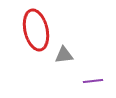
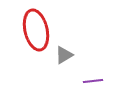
gray triangle: rotated 24 degrees counterclockwise
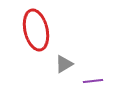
gray triangle: moved 9 px down
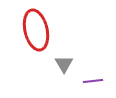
gray triangle: rotated 30 degrees counterclockwise
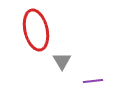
gray triangle: moved 2 px left, 3 px up
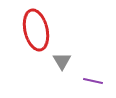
purple line: rotated 18 degrees clockwise
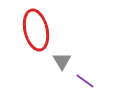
purple line: moved 8 px left; rotated 24 degrees clockwise
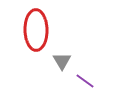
red ellipse: rotated 12 degrees clockwise
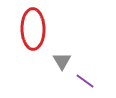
red ellipse: moved 3 px left, 1 px up
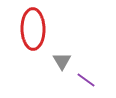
purple line: moved 1 px right, 1 px up
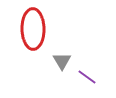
purple line: moved 1 px right, 3 px up
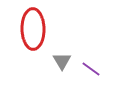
purple line: moved 4 px right, 8 px up
